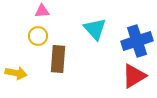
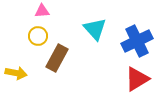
blue cross: rotated 8 degrees counterclockwise
brown rectangle: moved 1 px left, 1 px up; rotated 24 degrees clockwise
red triangle: moved 3 px right, 3 px down
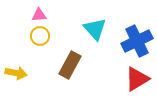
pink triangle: moved 3 px left, 4 px down
yellow circle: moved 2 px right
brown rectangle: moved 13 px right, 7 px down
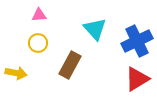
yellow circle: moved 2 px left, 7 px down
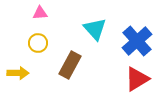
pink triangle: moved 1 px right, 2 px up
blue cross: rotated 16 degrees counterclockwise
yellow arrow: moved 2 px right; rotated 10 degrees counterclockwise
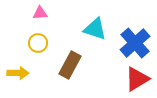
cyan triangle: rotated 30 degrees counterclockwise
blue cross: moved 2 px left, 2 px down
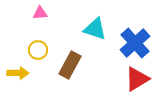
yellow circle: moved 7 px down
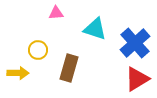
pink triangle: moved 16 px right
brown rectangle: moved 1 px left, 3 px down; rotated 12 degrees counterclockwise
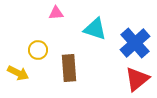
brown rectangle: rotated 20 degrees counterclockwise
yellow arrow: rotated 25 degrees clockwise
red triangle: rotated 8 degrees counterclockwise
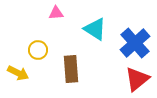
cyan triangle: rotated 15 degrees clockwise
brown rectangle: moved 2 px right, 1 px down
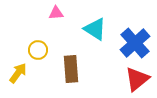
yellow arrow: rotated 80 degrees counterclockwise
